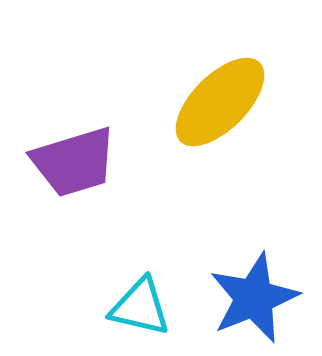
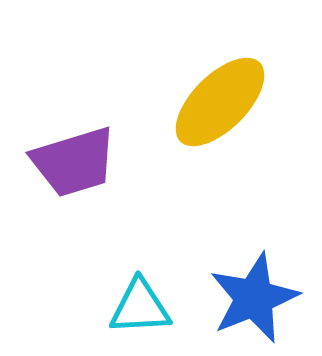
cyan triangle: rotated 16 degrees counterclockwise
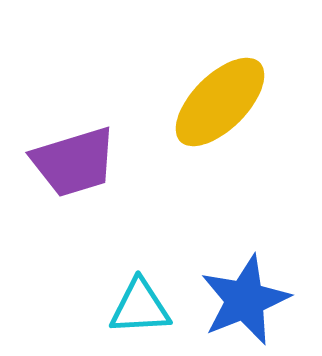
blue star: moved 9 px left, 2 px down
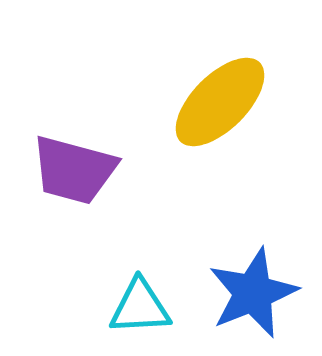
purple trapezoid: moved 8 px down; rotated 32 degrees clockwise
blue star: moved 8 px right, 7 px up
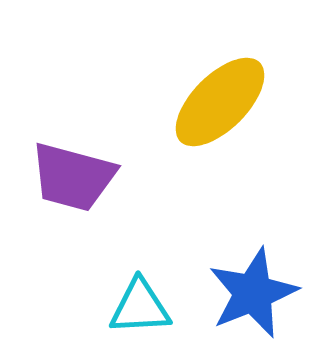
purple trapezoid: moved 1 px left, 7 px down
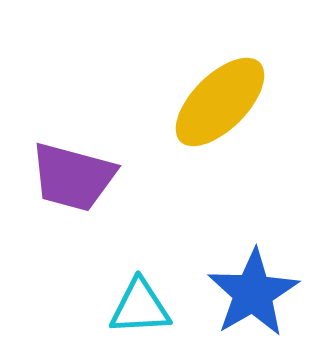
blue star: rotated 8 degrees counterclockwise
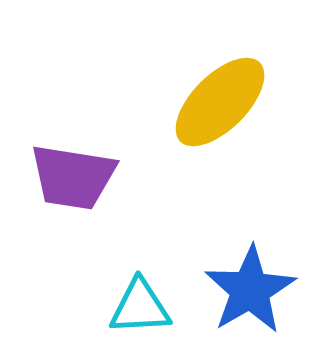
purple trapezoid: rotated 6 degrees counterclockwise
blue star: moved 3 px left, 3 px up
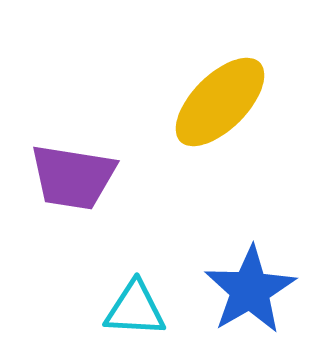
cyan triangle: moved 5 px left, 2 px down; rotated 6 degrees clockwise
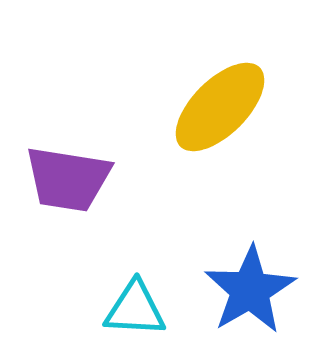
yellow ellipse: moved 5 px down
purple trapezoid: moved 5 px left, 2 px down
